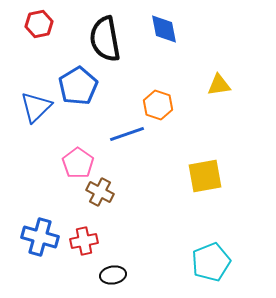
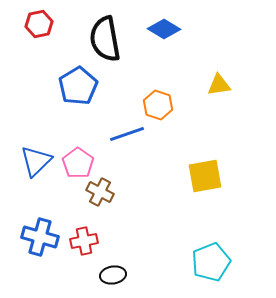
blue diamond: rotated 48 degrees counterclockwise
blue triangle: moved 54 px down
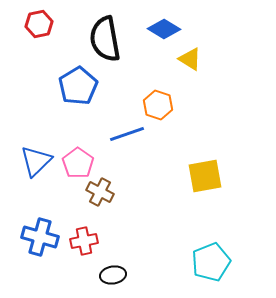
yellow triangle: moved 29 px left, 26 px up; rotated 40 degrees clockwise
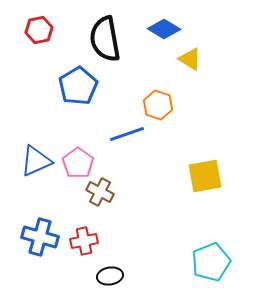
red hexagon: moved 6 px down
blue triangle: rotated 20 degrees clockwise
black ellipse: moved 3 px left, 1 px down
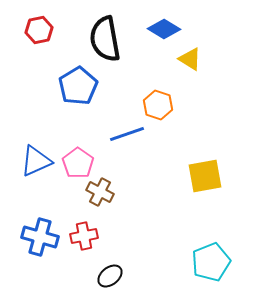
red cross: moved 5 px up
black ellipse: rotated 30 degrees counterclockwise
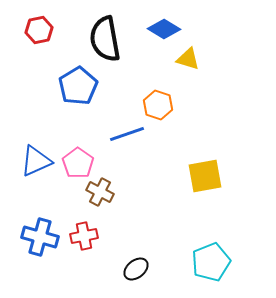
yellow triangle: moved 2 px left; rotated 15 degrees counterclockwise
black ellipse: moved 26 px right, 7 px up
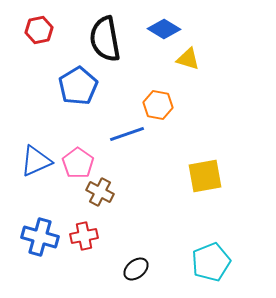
orange hexagon: rotated 8 degrees counterclockwise
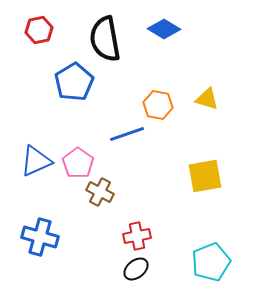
yellow triangle: moved 19 px right, 40 px down
blue pentagon: moved 4 px left, 4 px up
red cross: moved 53 px right
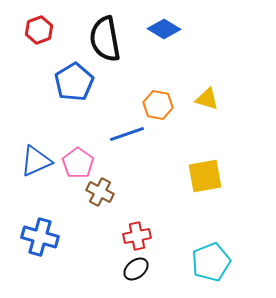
red hexagon: rotated 8 degrees counterclockwise
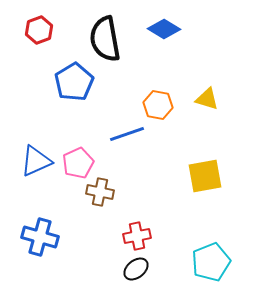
pink pentagon: rotated 12 degrees clockwise
brown cross: rotated 16 degrees counterclockwise
